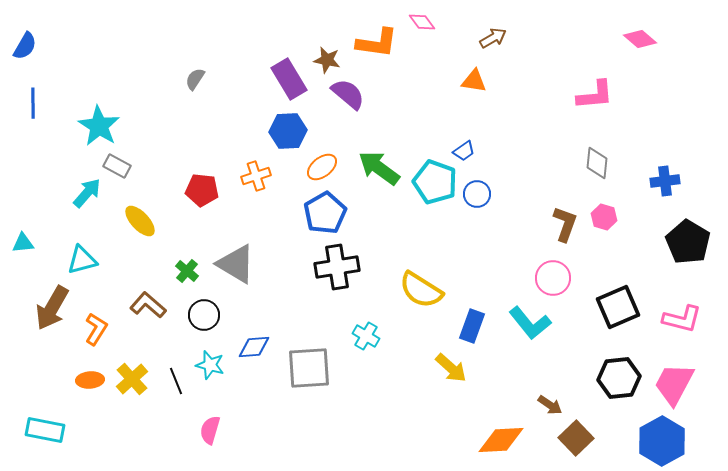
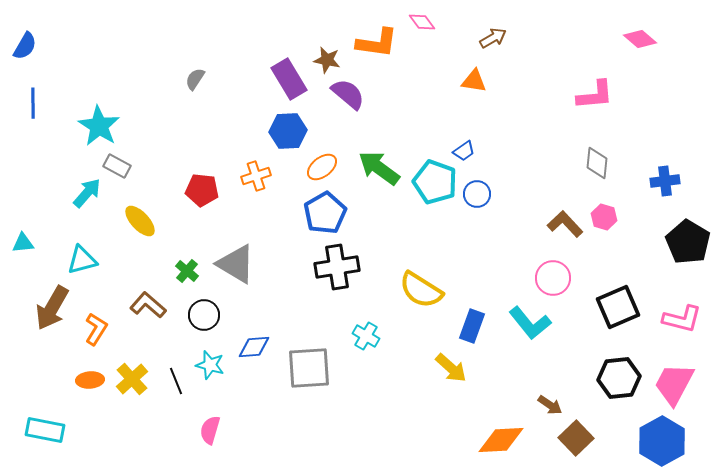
brown L-shape at (565, 224): rotated 63 degrees counterclockwise
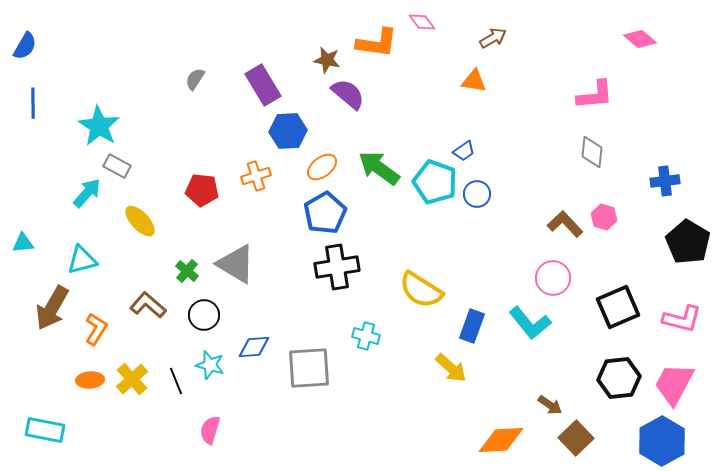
purple rectangle at (289, 79): moved 26 px left, 6 px down
gray diamond at (597, 163): moved 5 px left, 11 px up
cyan cross at (366, 336): rotated 16 degrees counterclockwise
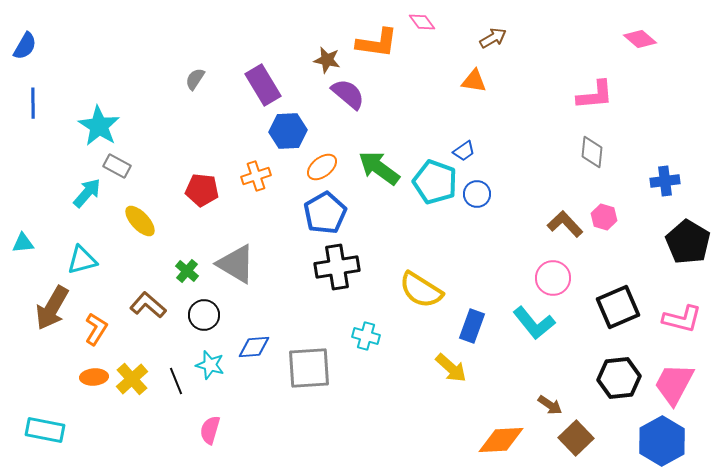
cyan L-shape at (530, 323): moved 4 px right
orange ellipse at (90, 380): moved 4 px right, 3 px up
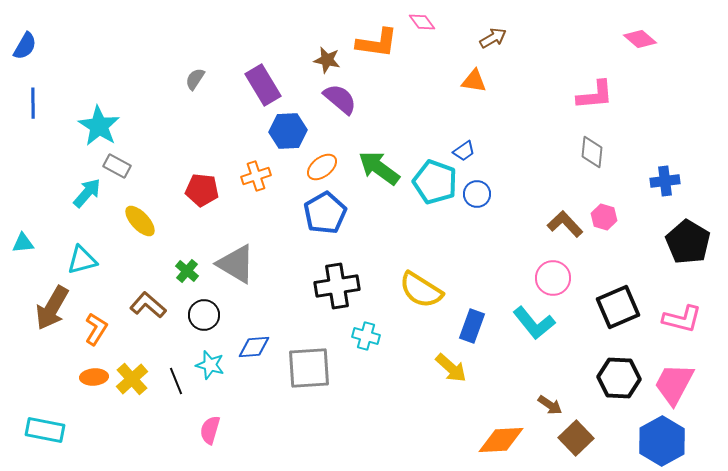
purple semicircle at (348, 94): moved 8 px left, 5 px down
black cross at (337, 267): moved 19 px down
black hexagon at (619, 378): rotated 9 degrees clockwise
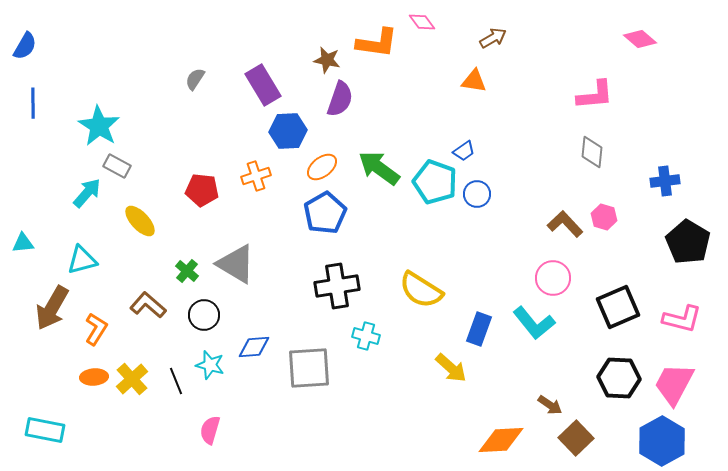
purple semicircle at (340, 99): rotated 69 degrees clockwise
blue rectangle at (472, 326): moved 7 px right, 3 px down
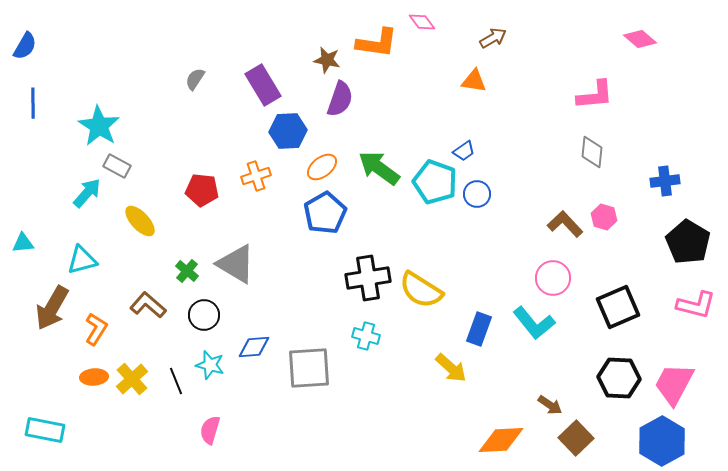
black cross at (337, 286): moved 31 px right, 8 px up
pink L-shape at (682, 319): moved 14 px right, 14 px up
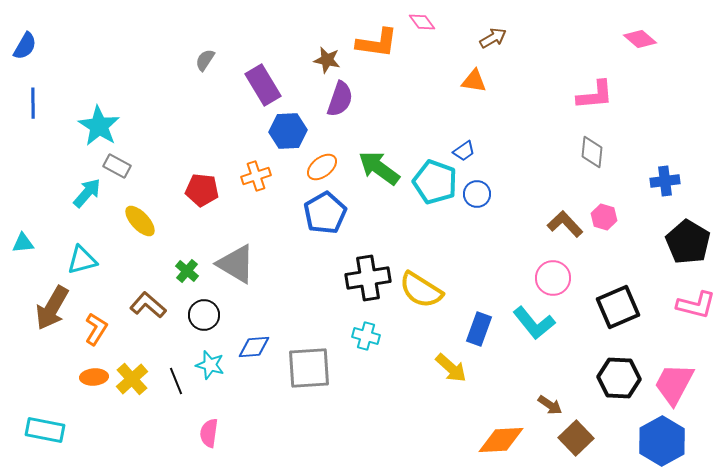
gray semicircle at (195, 79): moved 10 px right, 19 px up
pink semicircle at (210, 430): moved 1 px left, 3 px down; rotated 8 degrees counterclockwise
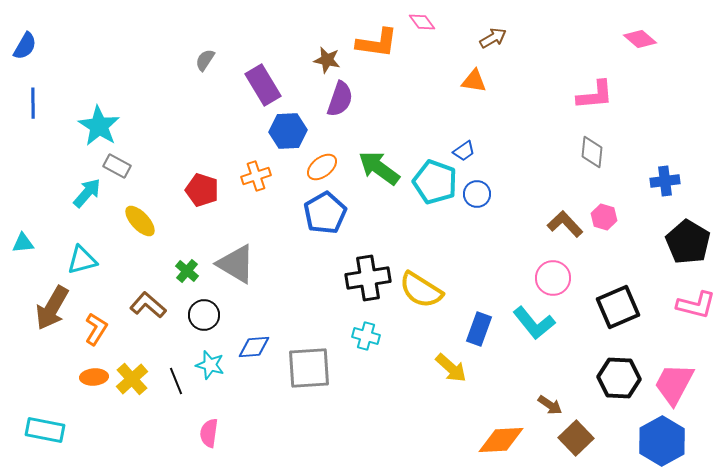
red pentagon at (202, 190): rotated 12 degrees clockwise
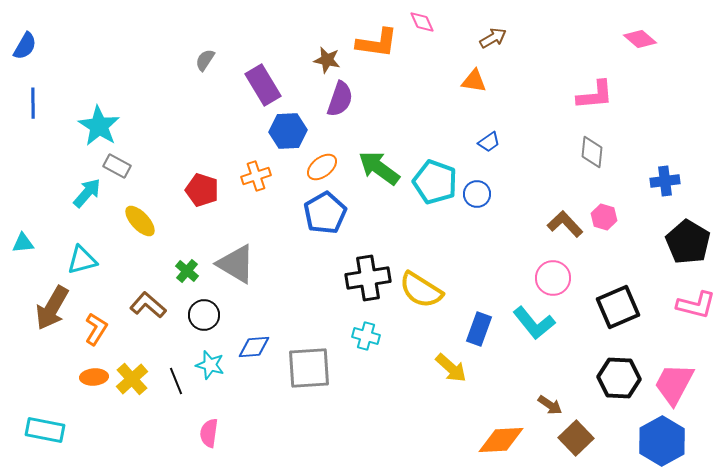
pink diamond at (422, 22): rotated 12 degrees clockwise
blue trapezoid at (464, 151): moved 25 px right, 9 px up
